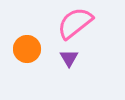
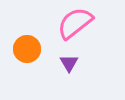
purple triangle: moved 5 px down
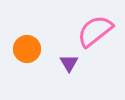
pink semicircle: moved 20 px right, 8 px down
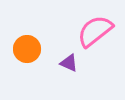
purple triangle: rotated 36 degrees counterclockwise
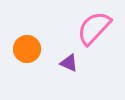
pink semicircle: moved 1 px left, 3 px up; rotated 9 degrees counterclockwise
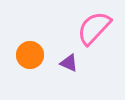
orange circle: moved 3 px right, 6 px down
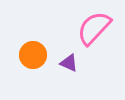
orange circle: moved 3 px right
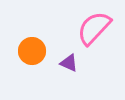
orange circle: moved 1 px left, 4 px up
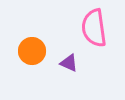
pink semicircle: rotated 51 degrees counterclockwise
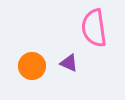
orange circle: moved 15 px down
